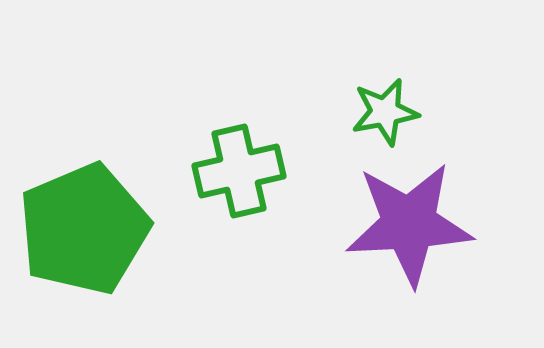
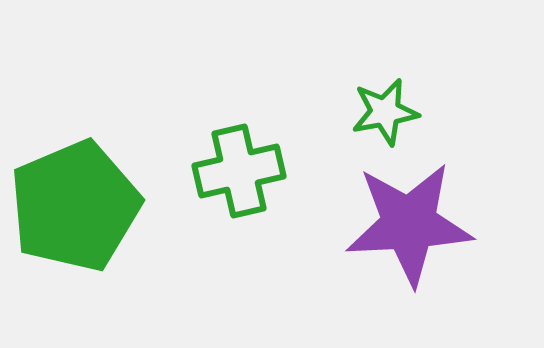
green pentagon: moved 9 px left, 23 px up
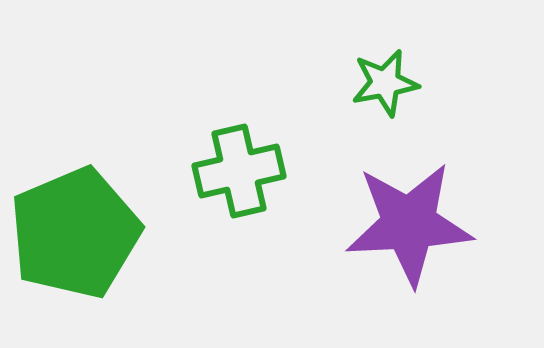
green star: moved 29 px up
green pentagon: moved 27 px down
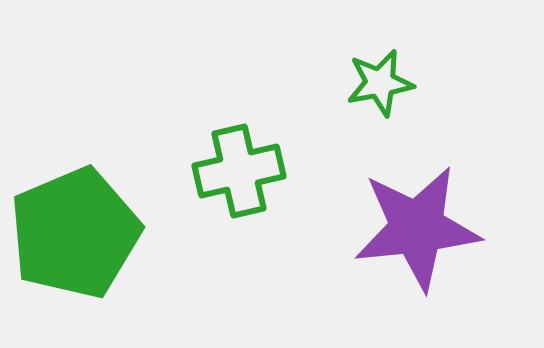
green star: moved 5 px left
purple star: moved 8 px right, 4 px down; rotated 3 degrees counterclockwise
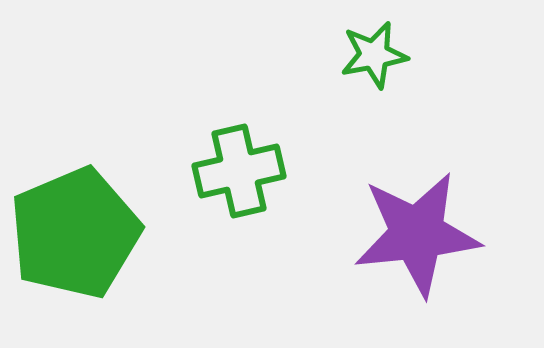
green star: moved 6 px left, 28 px up
purple star: moved 6 px down
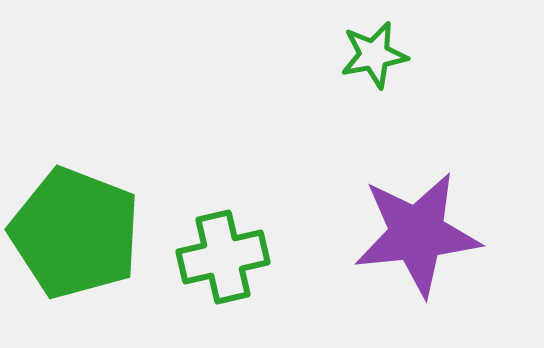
green cross: moved 16 px left, 86 px down
green pentagon: rotated 28 degrees counterclockwise
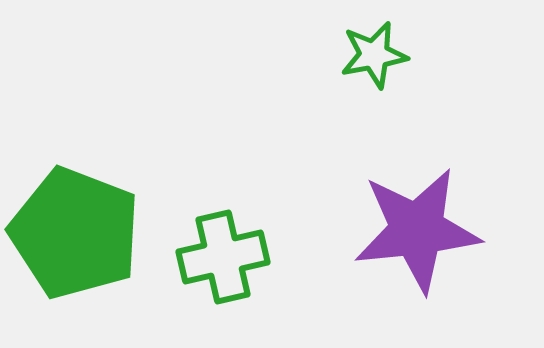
purple star: moved 4 px up
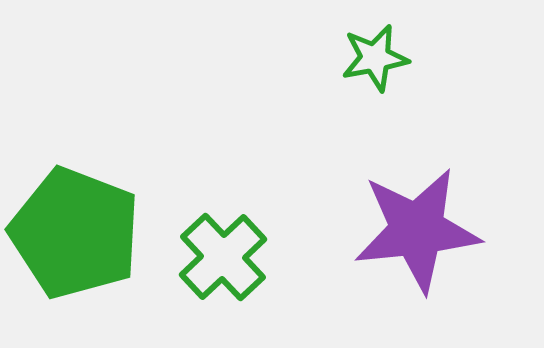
green star: moved 1 px right, 3 px down
green cross: rotated 30 degrees counterclockwise
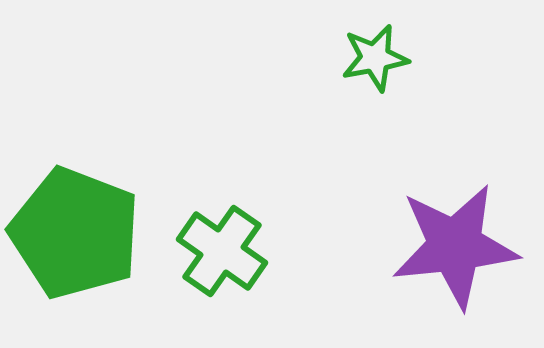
purple star: moved 38 px right, 16 px down
green cross: moved 1 px left, 6 px up; rotated 12 degrees counterclockwise
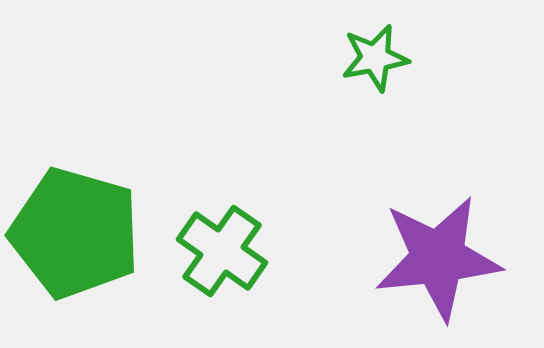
green pentagon: rotated 5 degrees counterclockwise
purple star: moved 17 px left, 12 px down
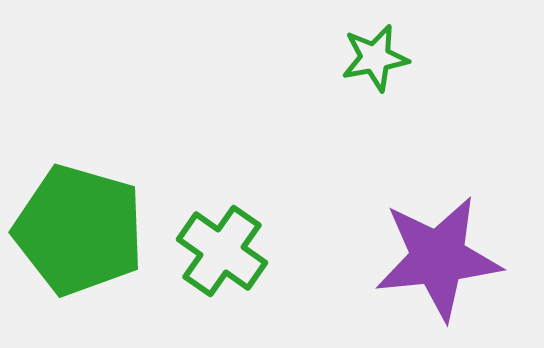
green pentagon: moved 4 px right, 3 px up
